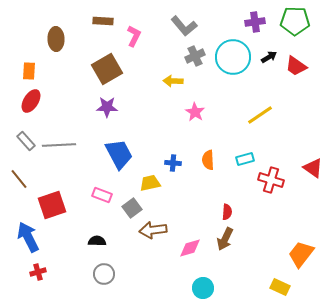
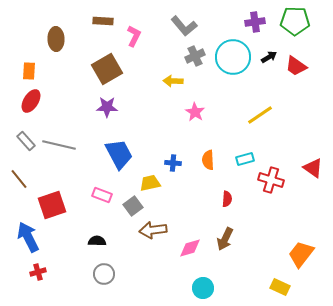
gray line at (59, 145): rotated 16 degrees clockwise
gray square at (132, 208): moved 1 px right, 2 px up
red semicircle at (227, 212): moved 13 px up
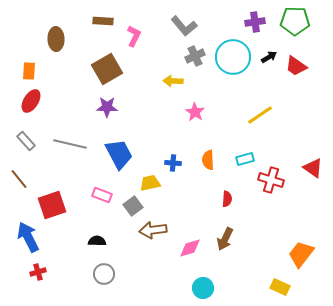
gray line at (59, 145): moved 11 px right, 1 px up
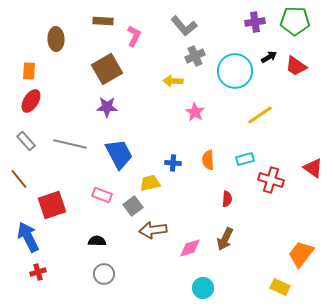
cyan circle at (233, 57): moved 2 px right, 14 px down
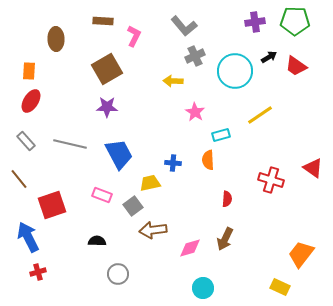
cyan rectangle at (245, 159): moved 24 px left, 24 px up
gray circle at (104, 274): moved 14 px right
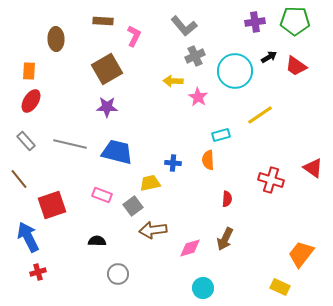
pink star at (195, 112): moved 3 px right, 15 px up
blue trapezoid at (119, 154): moved 2 px left, 2 px up; rotated 48 degrees counterclockwise
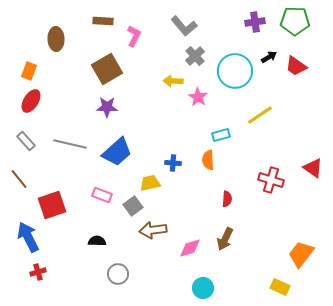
gray cross at (195, 56): rotated 18 degrees counterclockwise
orange rectangle at (29, 71): rotated 18 degrees clockwise
blue trapezoid at (117, 152): rotated 124 degrees clockwise
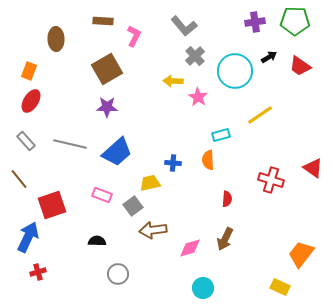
red trapezoid at (296, 66): moved 4 px right
blue arrow at (28, 237): rotated 52 degrees clockwise
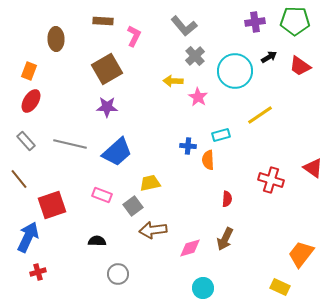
blue cross at (173, 163): moved 15 px right, 17 px up
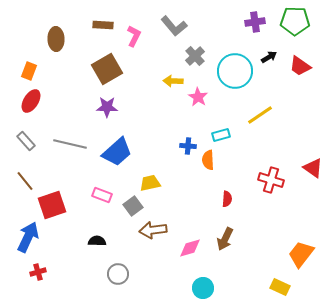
brown rectangle at (103, 21): moved 4 px down
gray L-shape at (184, 26): moved 10 px left
brown line at (19, 179): moved 6 px right, 2 px down
